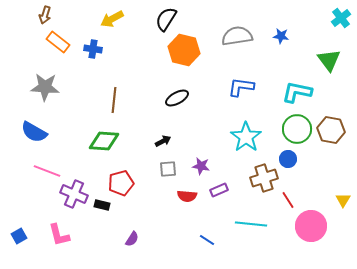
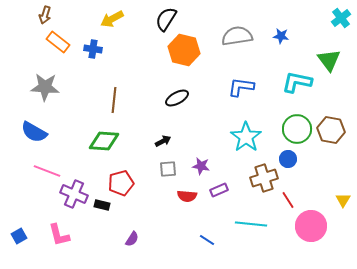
cyan L-shape: moved 10 px up
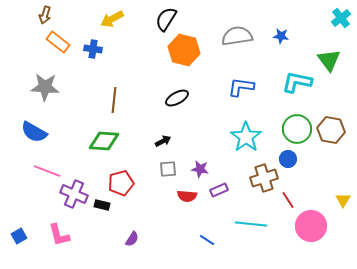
purple star: moved 1 px left, 3 px down
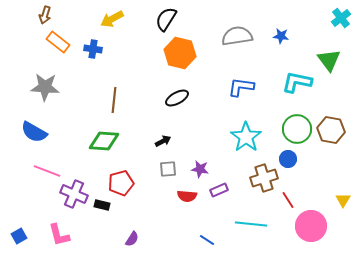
orange hexagon: moved 4 px left, 3 px down
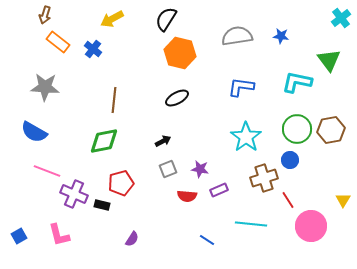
blue cross: rotated 30 degrees clockwise
brown hexagon: rotated 20 degrees counterclockwise
green diamond: rotated 16 degrees counterclockwise
blue circle: moved 2 px right, 1 px down
gray square: rotated 18 degrees counterclockwise
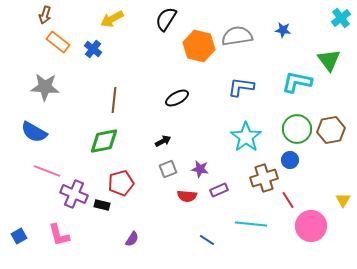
blue star: moved 2 px right, 6 px up
orange hexagon: moved 19 px right, 7 px up
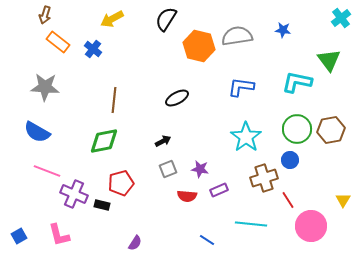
blue semicircle: moved 3 px right
purple semicircle: moved 3 px right, 4 px down
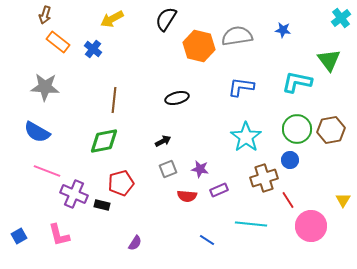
black ellipse: rotated 15 degrees clockwise
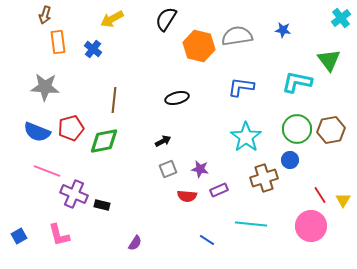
orange rectangle: rotated 45 degrees clockwise
blue semicircle: rotated 8 degrees counterclockwise
red pentagon: moved 50 px left, 55 px up
red line: moved 32 px right, 5 px up
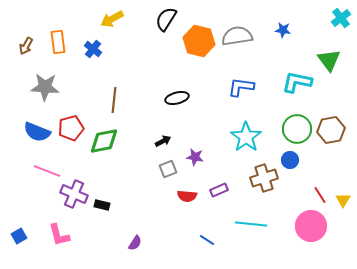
brown arrow: moved 19 px left, 31 px down; rotated 12 degrees clockwise
orange hexagon: moved 5 px up
purple star: moved 5 px left, 12 px up
